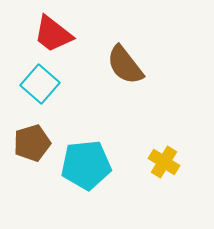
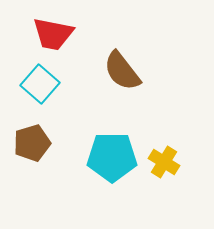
red trapezoid: rotated 27 degrees counterclockwise
brown semicircle: moved 3 px left, 6 px down
cyan pentagon: moved 26 px right, 8 px up; rotated 6 degrees clockwise
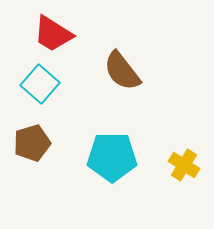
red trapezoid: rotated 21 degrees clockwise
yellow cross: moved 20 px right, 3 px down
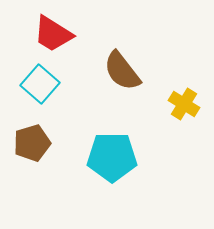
yellow cross: moved 61 px up
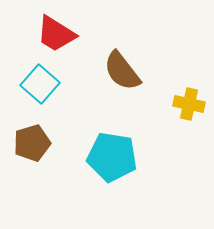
red trapezoid: moved 3 px right
yellow cross: moved 5 px right; rotated 20 degrees counterclockwise
cyan pentagon: rotated 9 degrees clockwise
